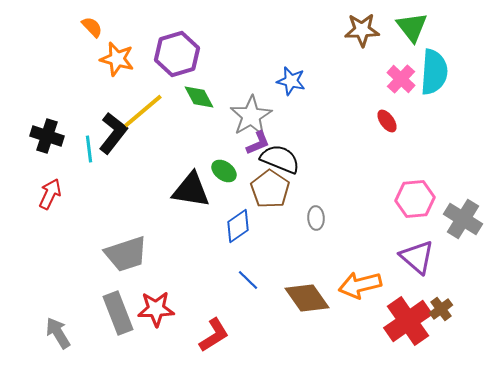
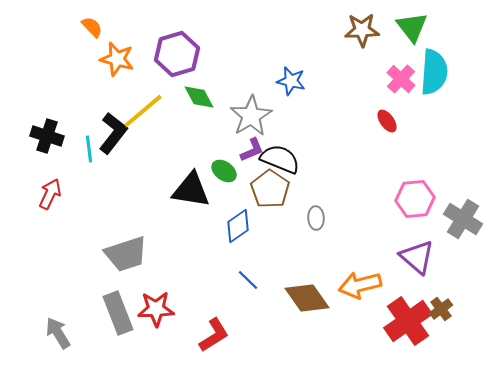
purple L-shape: moved 6 px left, 7 px down
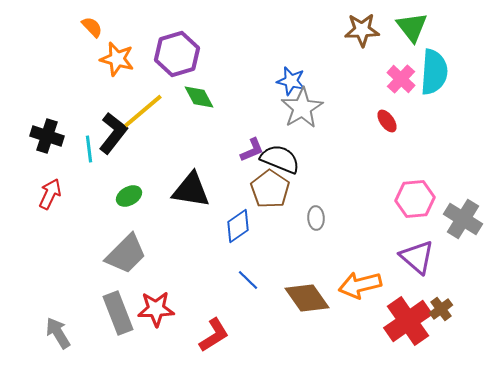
gray star: moved 51 px right, 8 px up
green ellipse: moved 95 px left, 25 px down; rotated 65 degrees counterclockwise
gray trapezoid: rotated 27 degrees counterclockwise
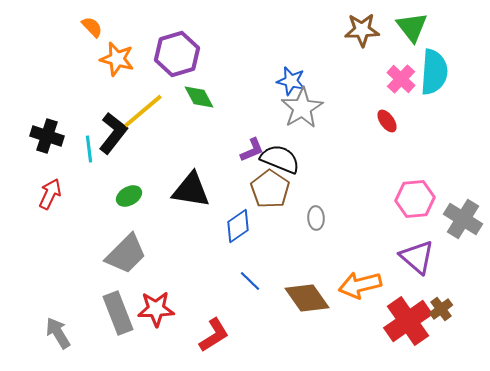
blue line: moved 2 px right, 1 px down
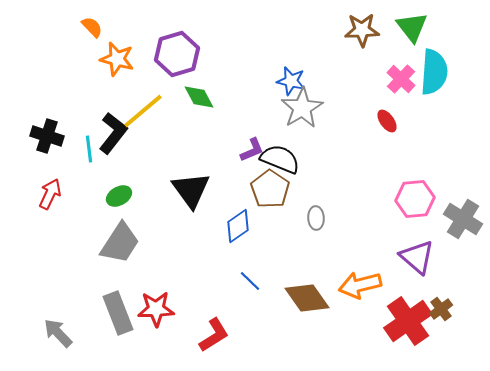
black triangle: rotated 45 degrees clockwise
green ellipse: moved 10 px left
gray trapezoid: moved 6 px left, 11 px up; rotated 12 degrees counterclockwise
gray arrow: rotated 12 degrees counterclockwise
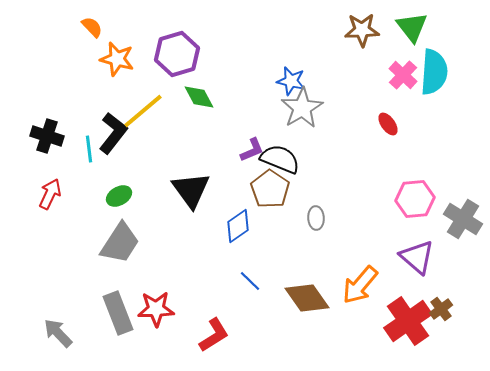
pink cross: moved 2 px right, 4 px up
red ellipse: moved 1 px right, 3 px down
orange arrow: rotated 36 degrees counterclockwise
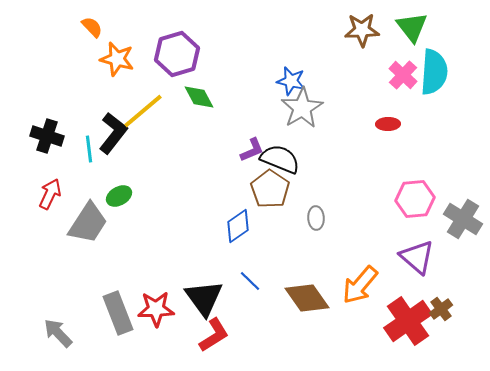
red ellipse: rotated 55 degrees counterclockwise
black triangle: moved 13 px right, 108 px down
gray trapezoid: moved 32 px left, 20 px up
